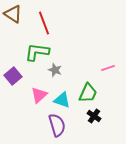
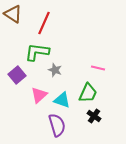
red line: rotated 45 degrees clockwise
pink line: moved 10 px left; rotated 32 degrees clockwise
purple square: moved 4 px right, 1 px up
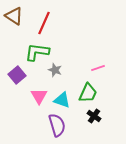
brown triangle: moved 1 px right, 2 px down
pink line: rotated 32 degrees counterclockwise
pink triangle: moved 1 px down; rotated 18 degrees counterclockwise
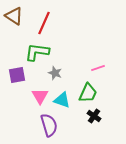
gray star: moved 3 px down
purple square: rotated 30 degrees clockwise
pink triangle: moved 1 px right
purple semicircle: moved 8 px left
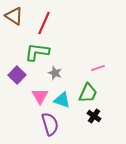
purple square: rotated 36 degrees counterclockwise
purple semicircle: moved 1 px right, 1 px up
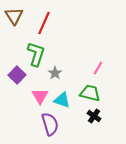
brown triangle: rotated 24 degrees clockwise
green L-shape: moved 1 px left, 2 px down; rotated 100 degrees clockwise
pink line: rotated 40 degrees counterclockwise
gray star: rotated 16 degrees clockwise
green trapezoid: moved 2 px right; rotated 100 degrees counterclockwise
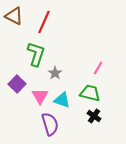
brown triangle: rotated 30 degrees counterclockwise
red line: moved 1 px up
purple square: moved 9 px down
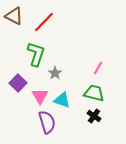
red line: rotated 20 degrees clockwise
purple square: moved 1 px right, 1 px up
green trapezoid: moved 4 px right
purple semicircle: moved 3 px left, 2 px up
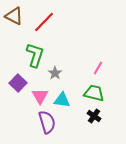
green L-shape: moved 1 px left, 1 px down
cyan triangle: rotated 12 degrees counterclockwise
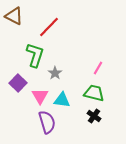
red line: moved 5 px right, 5 px down
